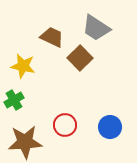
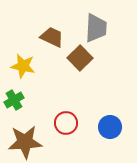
gray trapezoid: rotated 120 degrees counterclockwise
red circle: moved 1 px right, 2 px up
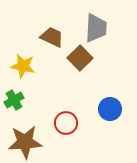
blue circle: moved 18 px up
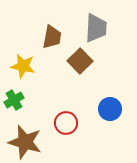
brown trapezoid: rotated 75 degrees clockwise
brown square: moved 3 px down
brown star: rotated 20 degrees clockwise
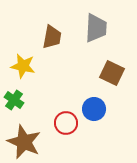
brown square: moved 32 px right, 12 px down; rotated 20 degrees counterclockwise
green cross: rotated 24 degrees counterclockwise
blue circle: moved 16 px left
brown star: moved 1 px left; rotated 8 degrees clockwise
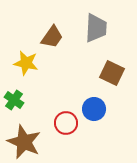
brown trapezoid: rotated 25 degrees clockwise
yellow star: moved 3 px right, 3 px up
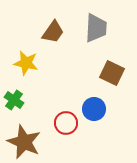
brown trapezoid: moved 1 px right, 5 px up
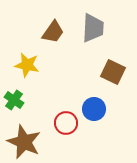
gray trapezoid: moved 3 px left
yellow star: moved 1 px right, 2 px down
brown square: moved 1 px right, 1 px up
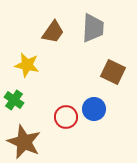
red circle: moved 6 px up
